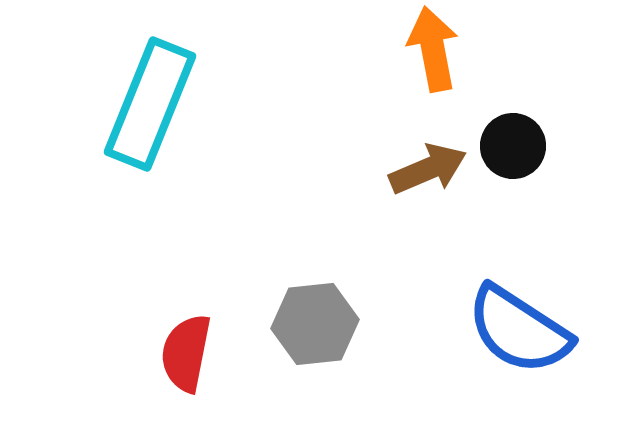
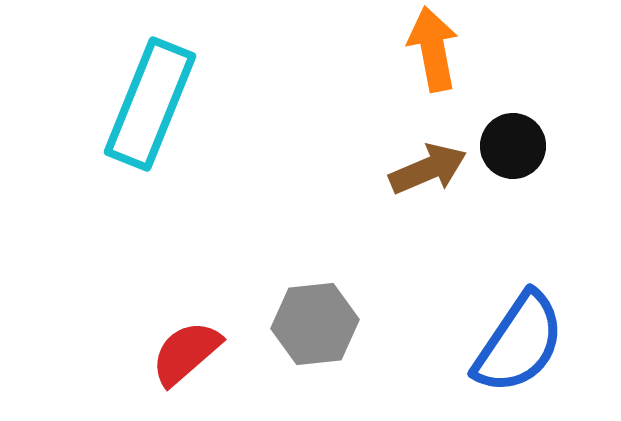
blue semicircle: moved 13 px down; rotated 89 degrees counterclockwise
red semicircle: rotated 38 degrees clockwise
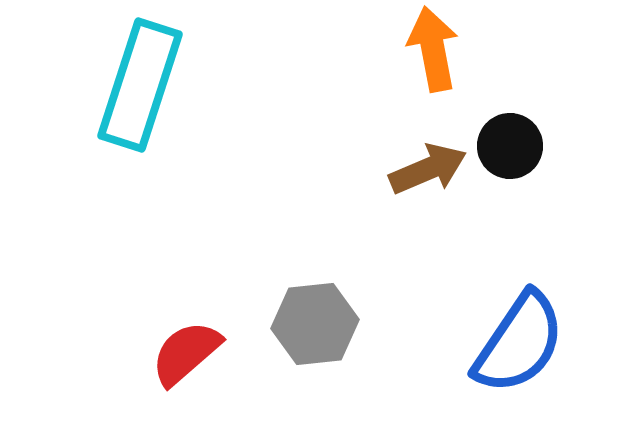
cyan rectangle: moved 10 px left, 19 px up; rotated 4 degrees counterclockwise
black circle: moved 3 px left
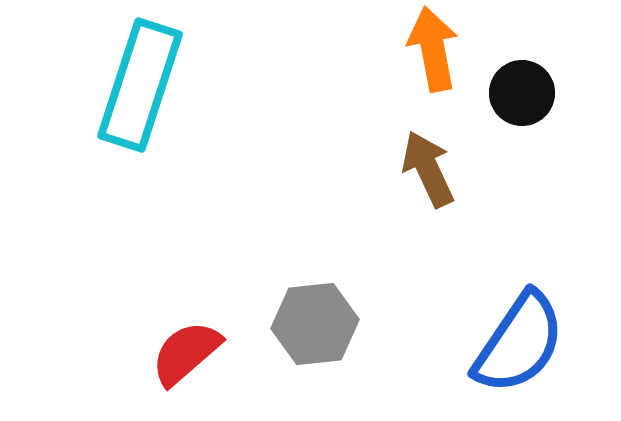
black circle: moved 12 px right, 53 px up
brown arrow: rotated 92 degrees counterclockwise
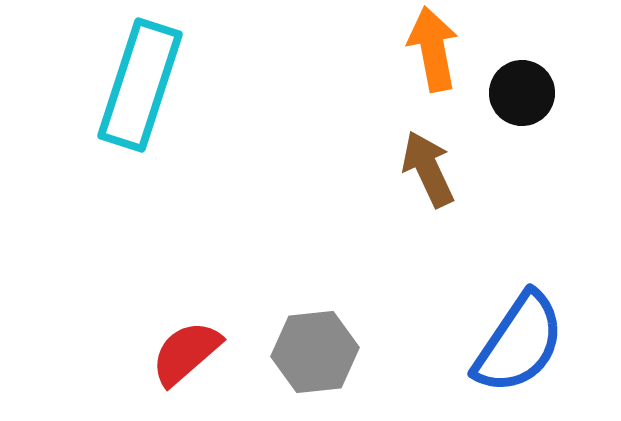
gray hexagon: moved 28 px down
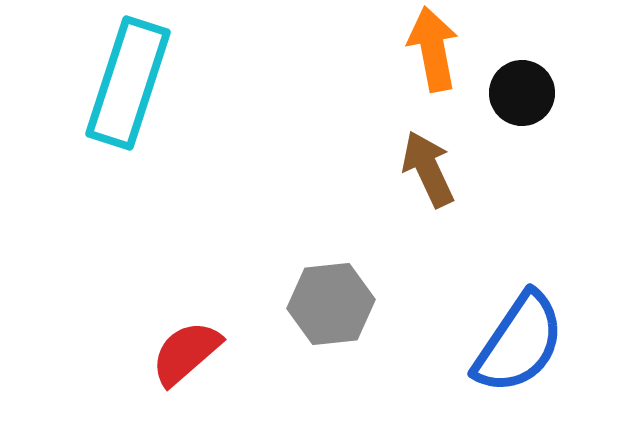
cyan rectangle: moved 12 px left, 2 px up
gray hexagon: moved 16 px right, 48 px up
